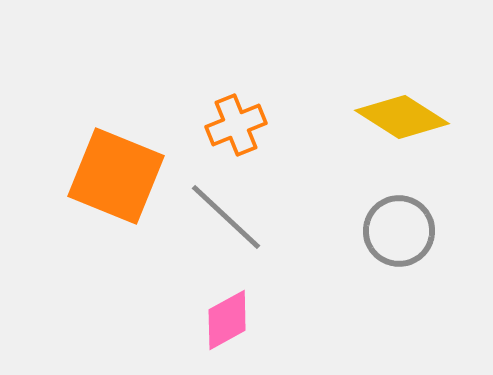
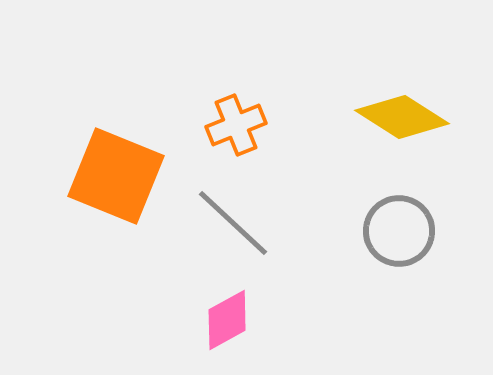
gray line: moved 7 px right, 6 px down
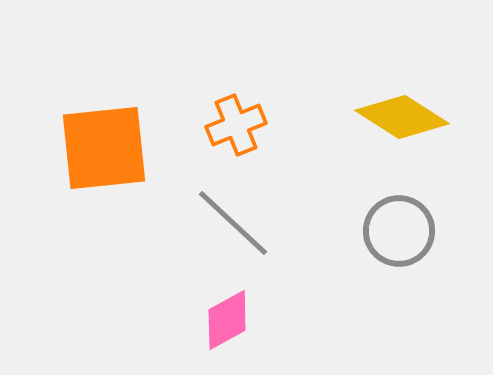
orange square: moved 12 px left, 28 px up; rotated 28 degrees counterclockwise
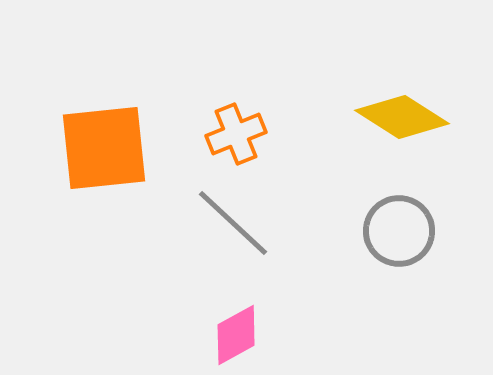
orange cross: moved 9 px down
pink diamond: moved 9 px right, 15 px down
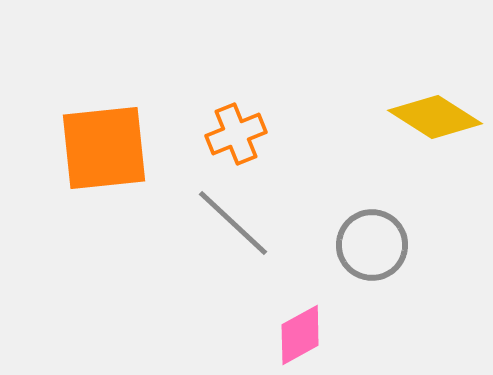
yellow diamond: moved 33 px right
gray circle: moved 27 px left, 14 px down
pink diamond: moved 64 px right
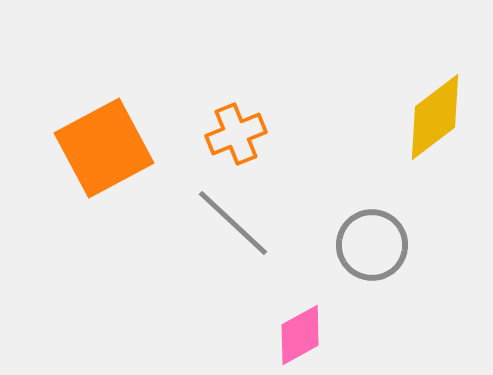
yellow diamond: rotated 70 degrees counterclockwise
orange square: rotated 22 degrees counterclockwise
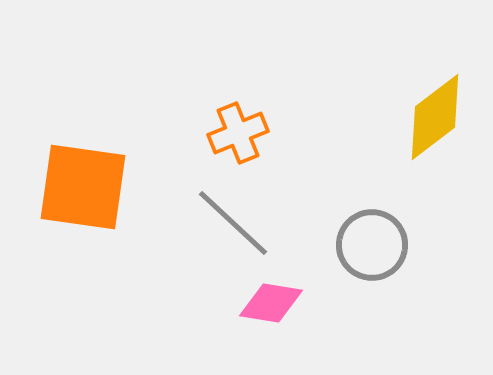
orange cross: moved 2 px right, 1 px up
orange square: moved 21 px left, 39 px down; rotated 36 degrees clockwise
pink diamond: moved 29 px left, 32 px up; rotated 38 degrees clockwise
